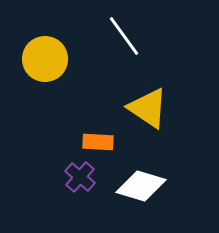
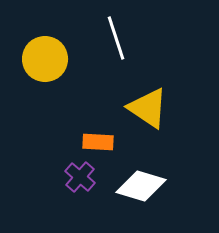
white line: moved 8 px left, 2 px down; rotated 18 degrees clockwise
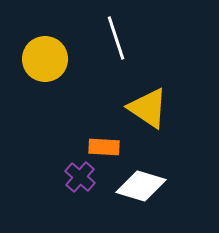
orange rectangle: moved 6 px right, 5 px down
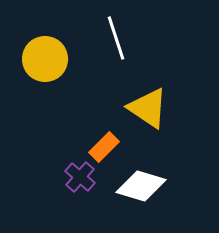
orange rectangle: rotated 48 degrees counterclockwise
